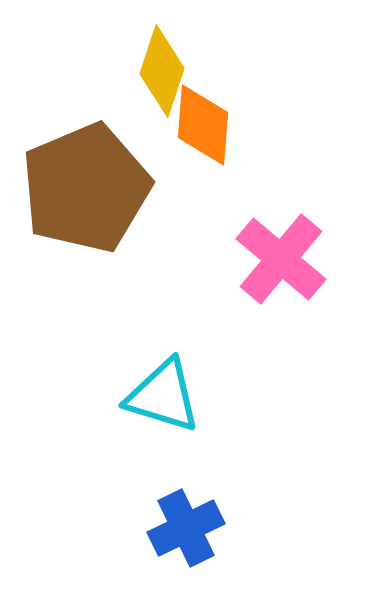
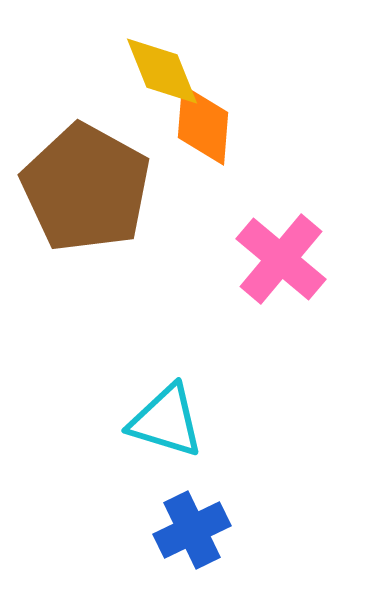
yellow diamond: rotated 40 degrees counterclockwise
brown pentagon: rotated 20 degrees counterclockwise
cyan triangle: moved 3 px right, 25 px down
blue cross: moved 6 px right, 2 px down
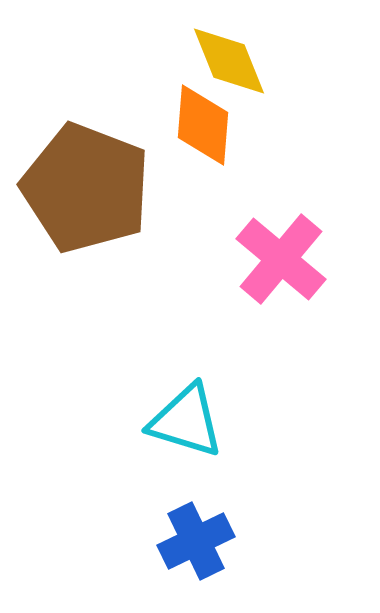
yellow diamond: moved 67 px right, 10 px up
brown pentagon: rotated 8 degrees counterclockwise
cyan triangle: moved 20 px right
blue cross: moved 4 px right, 11 px down
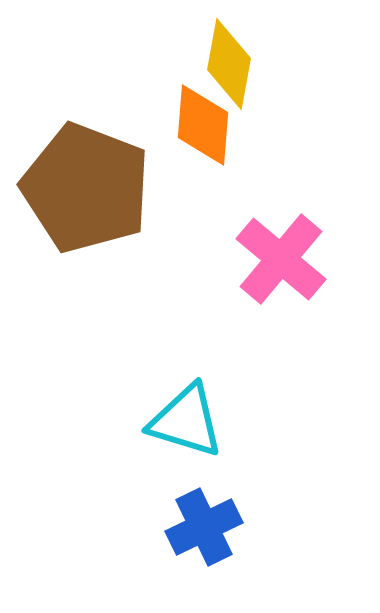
yellow diamond: moved 3 px down; rotated 32 degrees clockwise
blue cross: moved 8 px right, 14 px up
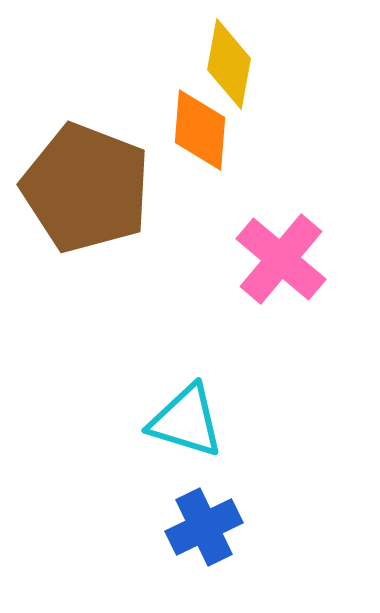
orange diamond: moved 3 px left, 5 px down
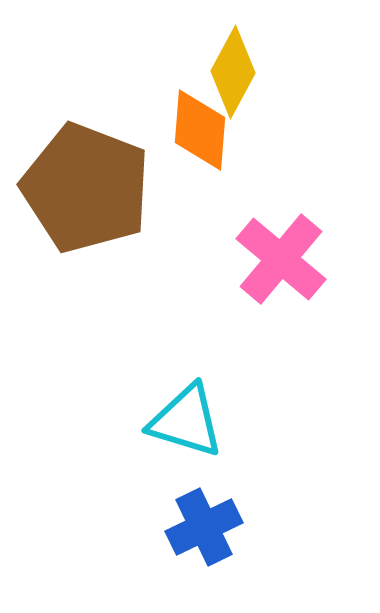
yellow diamond: moved 4 px right, 8 px down; rotated 18 degrees clockwise
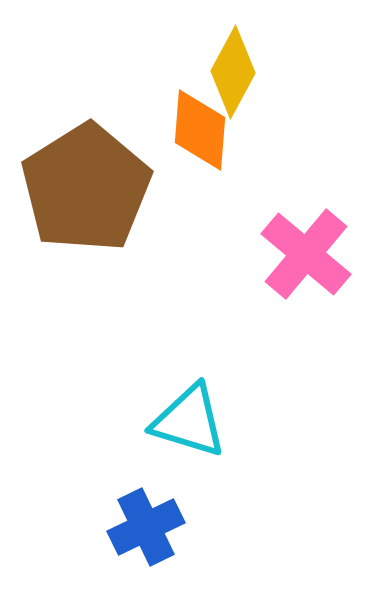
brown pentagon: rotated 19 degrees clockwise
pink cross: moved 25 px right, 5 px up
cyan triangle: moved 3 px right
blue cross: moved 58 px left
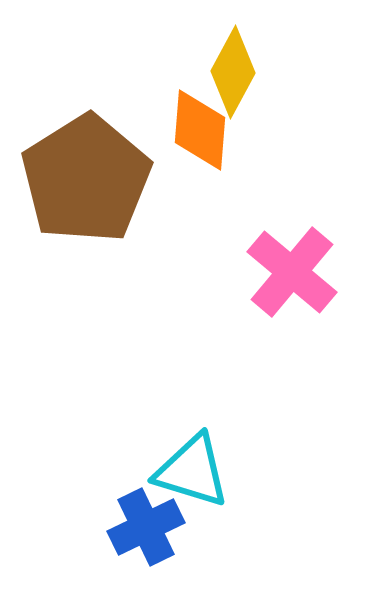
brown pentagon: moved 9 px up
pink cross: moved 14 px left, 18 px down
cyan triangle: moved 3 px right, 50 px down
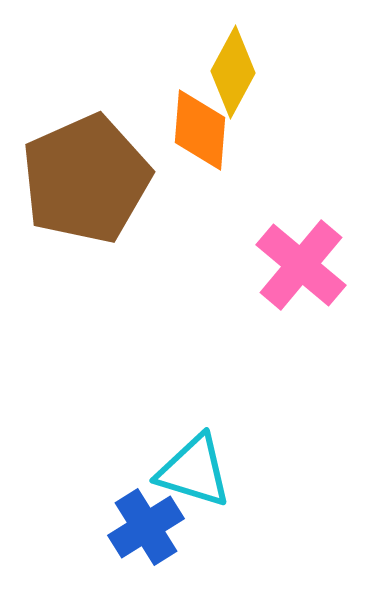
brown pentagon: rotated 8 degrees clockwise
pink cross: moved 9 px right, 7 px up
cyan triangle: moved 2 px right
blue cross: rotated 6 degrees counterclockwise
